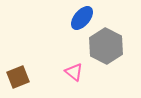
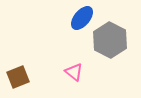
gray hexagon: moved 4 px right, 6 px up
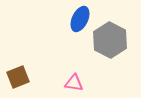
blue ellipse: moved 2 px left, 1 px down; rotated 15 degrees counterclockwise
pink triangle: moved 11 px down; rotated 30 degrees counterclockwise
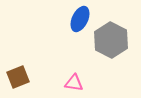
gray hexagon: moved 1 px right
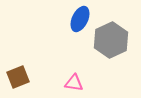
gray hexagon: rotated 8 degrees clockwise
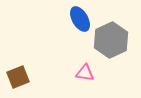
blue ellipse: rotated 55 degrees counterclockwise
pink triangle: moved 11 px right, 10 px up
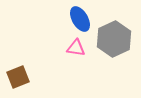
gray hexagon: moved 3 px right, 1 px up
pink triangle: moved 9 px left, 25 px up
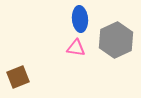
blue ellipse: rotated 25 degrees clockwise
gray hexagon: moved 2 px right, 1 px down
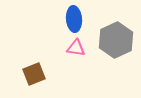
blue ellipse: moved 6 px left
brown square: moved 16 px right, 3 px up
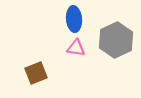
brown square: moved 2 px right, 1 px up
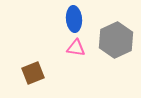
brown square: moved 3 px left
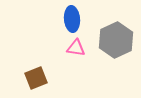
blue ellipse: moved 2 px left
brown square: moved 3 px right, 5 px down
